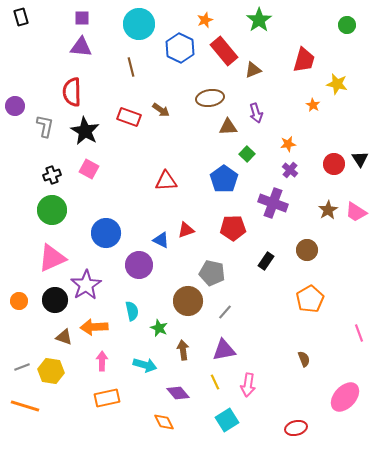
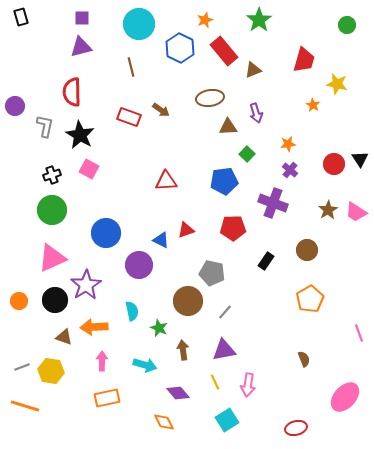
purple triangle at (81, 47): rotated 20 degrees counterclockwise
black star at (85, 131): moved 5 px left, 4 px down
blue pentagon at (224, 179): moved 2 px down; rotated 28 degrees clockwise
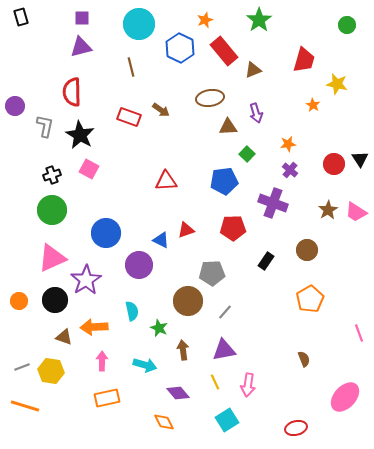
gray pentagon at (212, 273): rotated 15 degrees counterclockwise
purple star at (86, 285): moved 5 px up
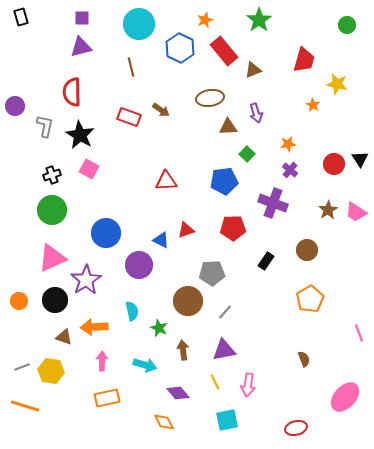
cyan square at (227, 420): rotated 20 degrees clockwise
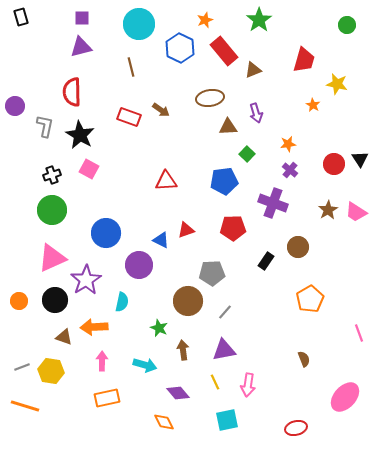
brown circle at (307, 250): moved 9 px left, 3 px up
cyan semicircle at (132, 311): moved 10 px left, 9 px up; rotated 24 degrees clockwise
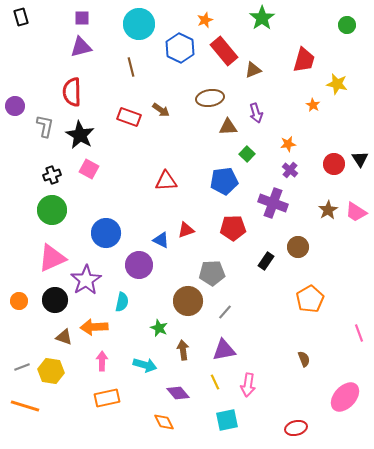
green star at (259, 20): moved 3 px right, 2 px up
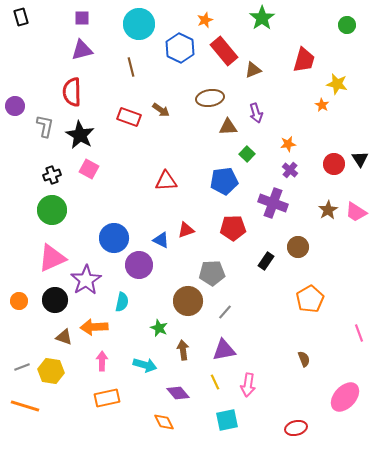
purple triangle at (81, 47): moved 1 px right, 3 px down
orange star at (313, 105): moved 9 px right
blue circle at (106, 233): moved 8 px right, 5 px down
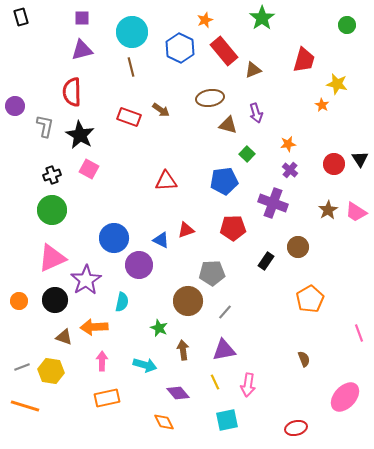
cyan circle at (139, 24): moved 7 px left, 8 px down
brown triangle at (228, 127): moved 2 px up; rotated 18 degrees clockwise
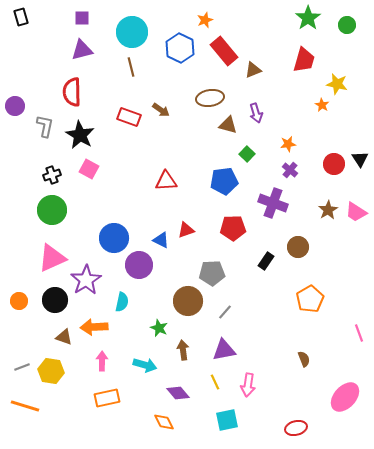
green star at (262, 18): moved 46 px right
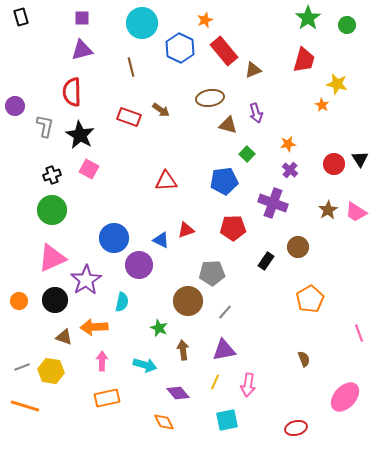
cyan circle at (132, 32): moved 10 px right, 9 px up
yellow line at (215, 382): rotated 49 degrees clockwise
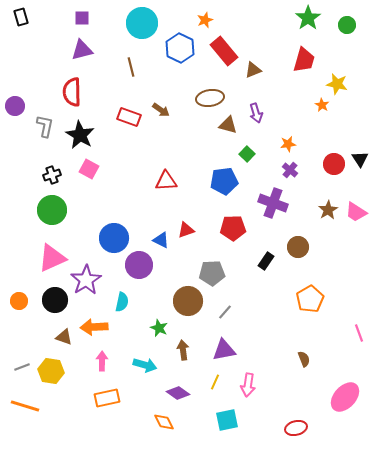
purple diamond at (178, 393): rotated 15 degrees counterclockwise
